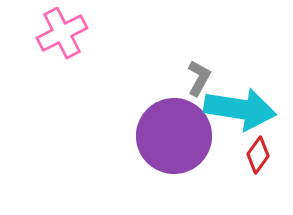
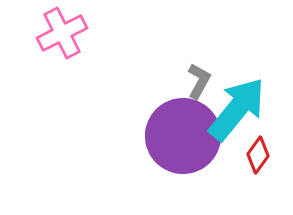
gray L-shape: moved 3 px down
cyan arrow: moved 3 px left; rotated 60 degrees counterclockwise
purple circle: moved 9 px right
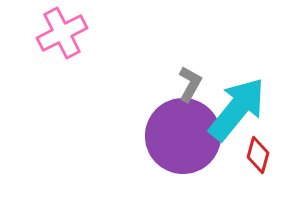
gray L-shape: moved 9 px left, 3 px down
red diamond: rotated 21 degrees counterclockwise
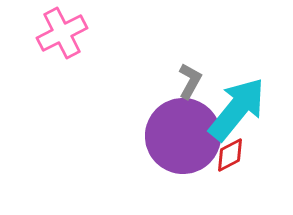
gray L-shape: moved 3 px up
red diamond: moved 28 px left; rotated 48 degrees clockwise
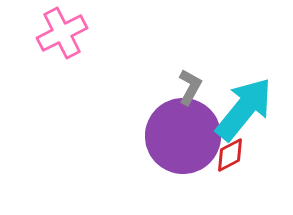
gray L-shape: moved 6 px down
cyan arrow: moved 7 px right
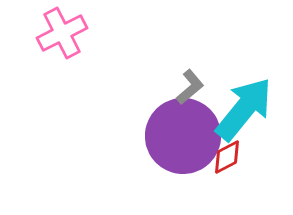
gray L-shape: rotated 21 degrees clockwise
red diamond: moved 3 px left, 2 px down
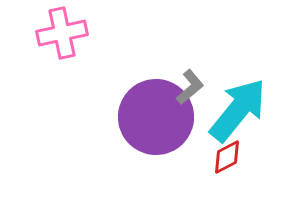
pink cross: rotated 15 degrees clockwise
cyan arrow: moved 6 px left, 1 px down
purple circle: moved 27 px left, 19 px up
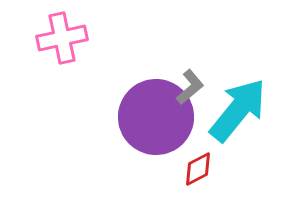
pink cross: moved 5 px down
red diamond: moved 29 px left, 12 px down
